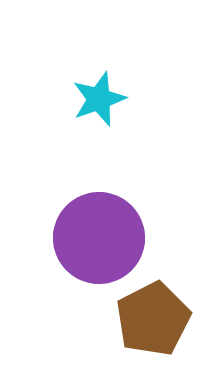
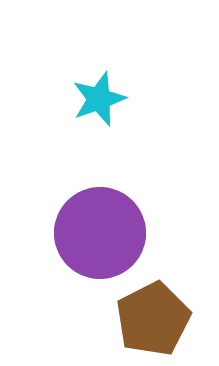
purple circle: moved 1 px right, 5 px up
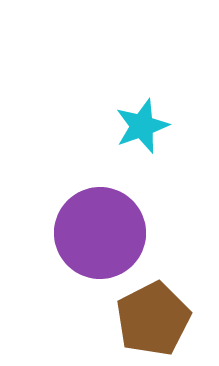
cyan star: moved 43 px right, 27 px down
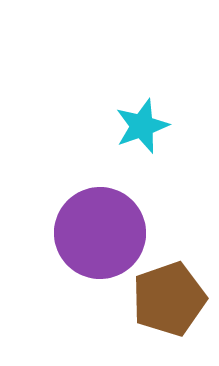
brown pentagon: moved 16 px right, 20 px up; rotated 8 degrees clockwise
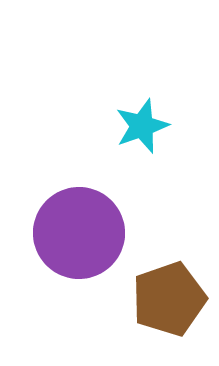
purple circle: moved 21 px left
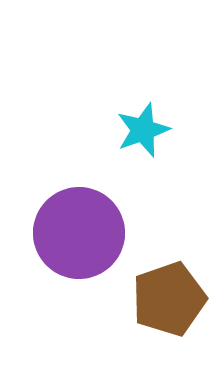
cyan star: moved 1 px right, 4 px down
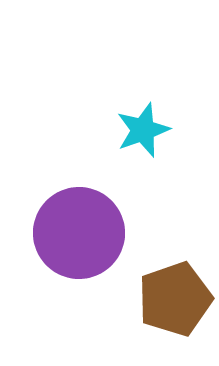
brown pentagon: moved 6 px right
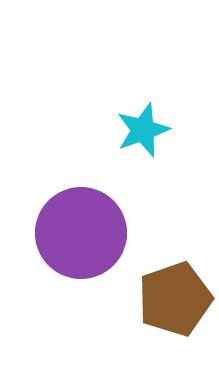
purple circle: moved 2 px right
